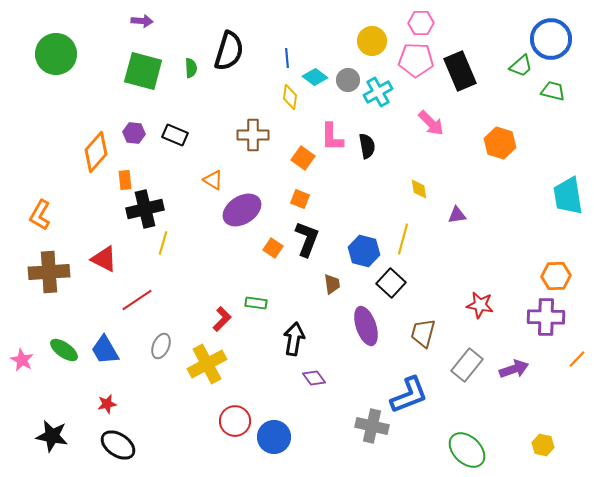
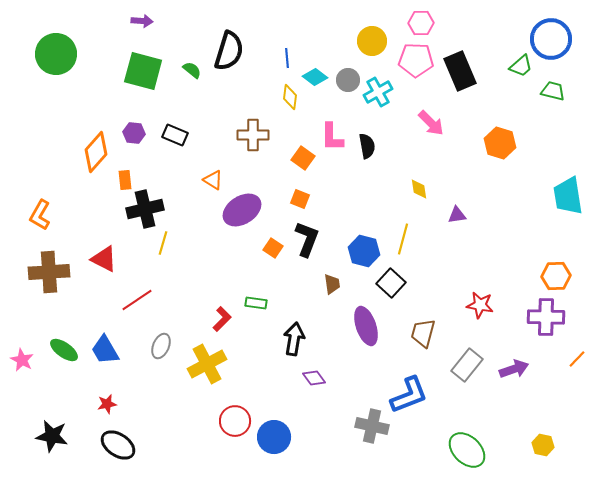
green semicircle at (191, 68): moved 1 px right, 2 px down; rotated 48 degrees counterclockwise
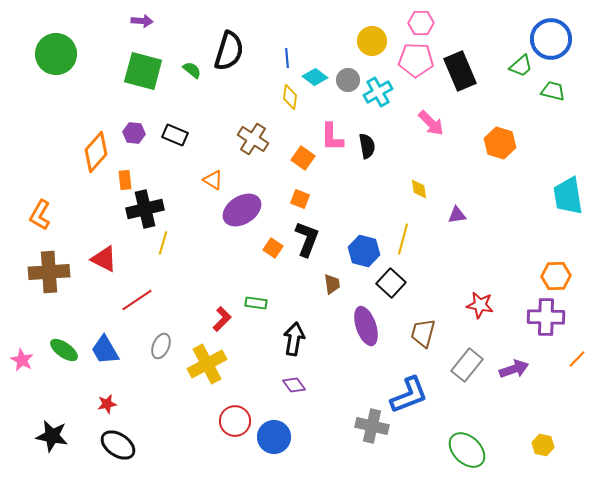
brown cross at (253, 135): moved 4 px down; rotated 32 degrees clockwise
purple diamond at (314, 378): moved 20 px left, 7 px down
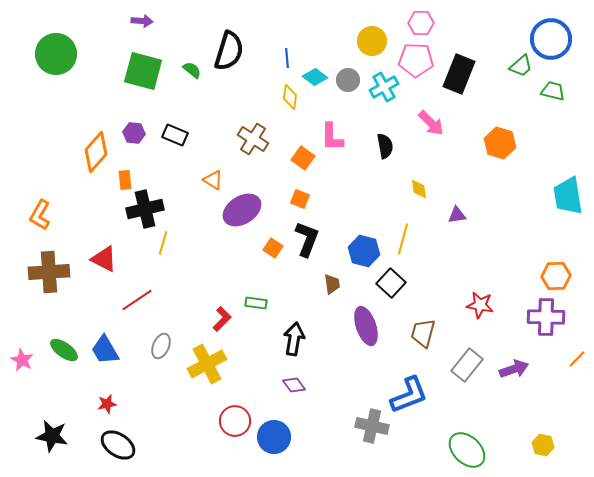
black rectangle at (460, 71): moved 1 px left, 3 px down; rotated 45 degrees clockwise
cyan cross at (378, 92): moved 6 px right, 5 px up
black semicircle at (367, 146): moved 18 px right
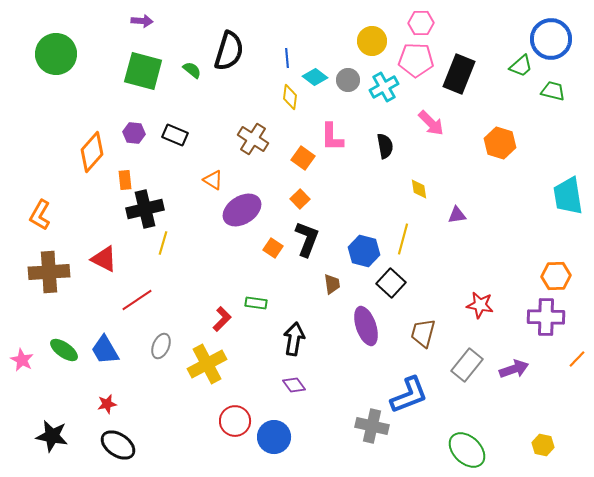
orange diamond at (96, 152): moved 4 px left
orange square at (300, 199): rotated 24 degrees clockwise
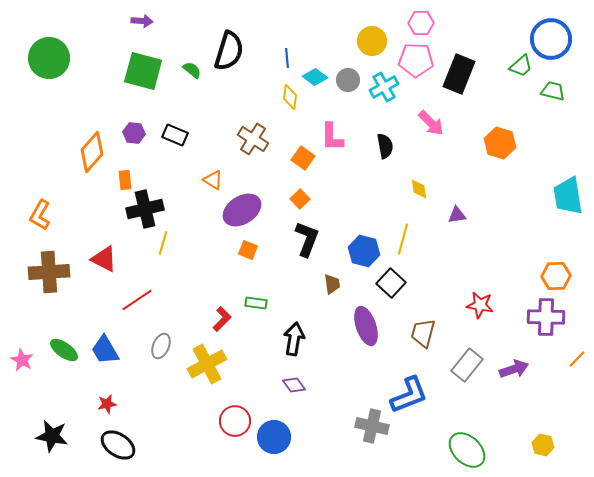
green circle at (56, 54): moved 7 px left, 4 px down
orange square at (273, 248): moved 25 px left, 2 px down; rotated 12 degrees counterclockwise
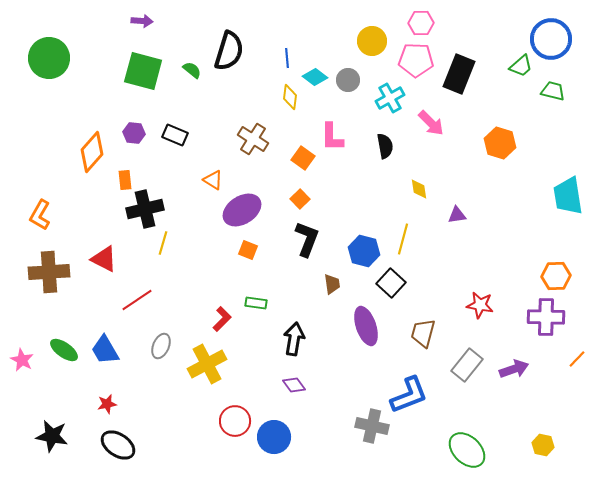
cyan cross at (384, 87): moved 6 px right, 11 px down
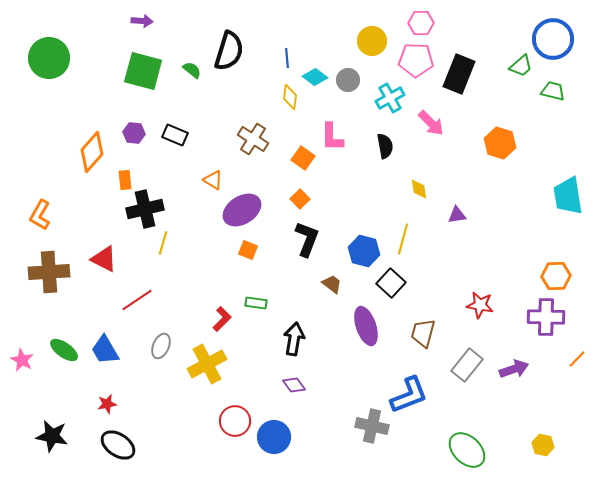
blue circle at (551, 39): moved 2 px right
brown trapezoid at (332, 284): rotated 45 degrees counterclockwise
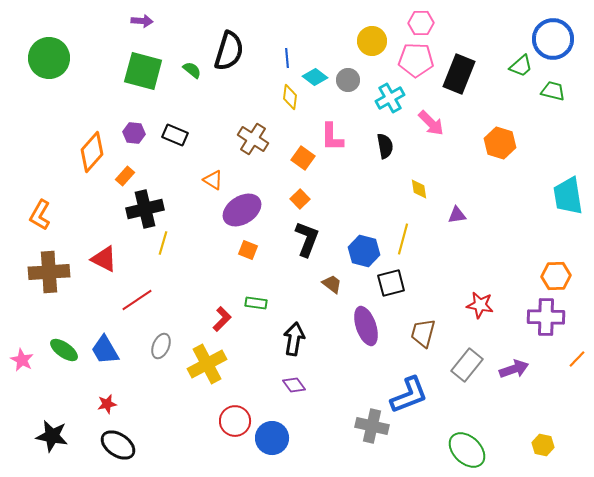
orange rectangle at (125, 180): moved 4 px up; rotated 48 degrees clockwise
black square at (391, 283): rotated 32 degrees clockwise
blue circle at (274, 437): moved 2 px left, 1 px down
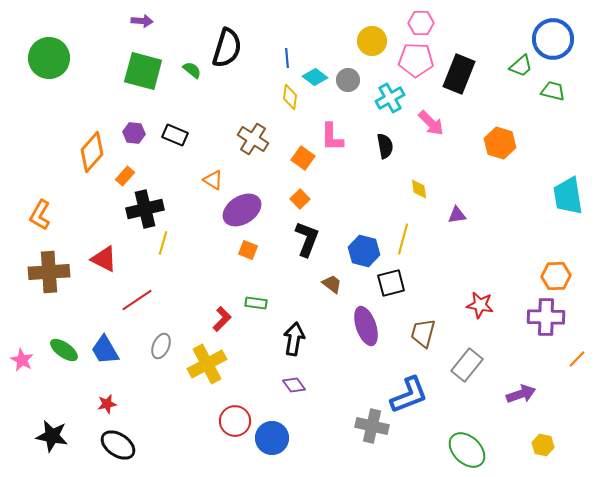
black semicircle at (229, 51): moved 2 px left, 3 px up
purple arrow at (514, 369): moved 7 px right, 25 px down
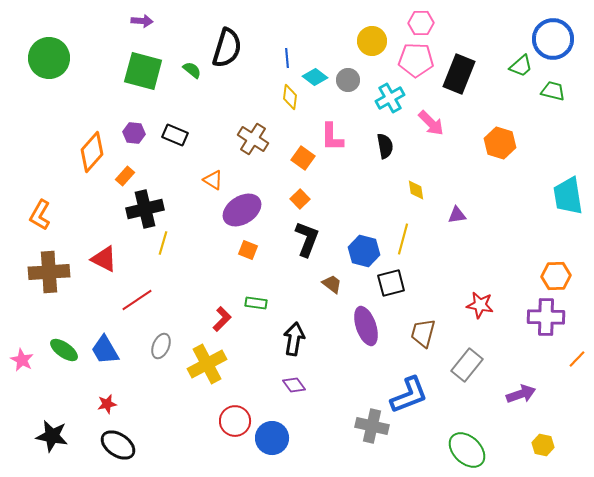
yellow diamond at (419, 189): moved 3 px left, 1 px down
